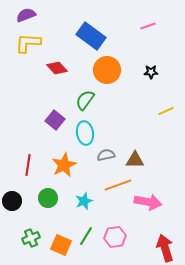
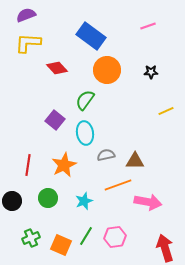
brown triangle: moved 1 px down
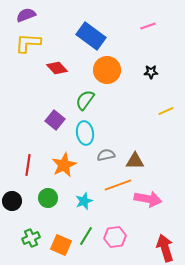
pink arrow: moved 3 px up
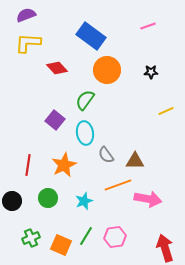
gray semicircle: rotated 114 degrees counterclockwise
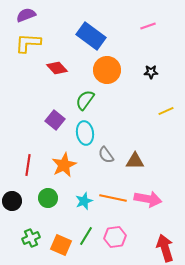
orange line: moved 5 px left, 13 px down; rotated 32 degrees clockwise
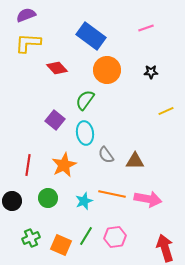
pink line: moved 2 px left, 2 px down
orange line: moved 1 px left, 4 px up
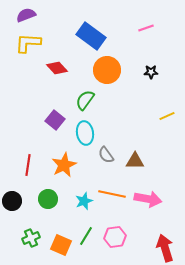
yellow line: moved 1 px right, 5 px down
green circle: moved 1 px down
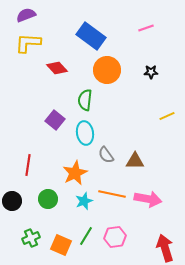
green semicircle: rotated 30 degrees counterclockwise
orange star: moved 11 px right, 8 px down
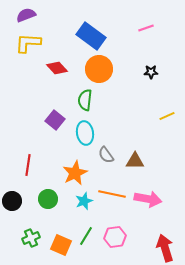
orange circle: moved 8 px left, 1 px up
